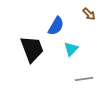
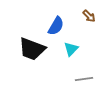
brown arrow: moved 2 px down
black trapezoid: rotated 132 degrees clockwise
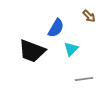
blue semicircle: moved 2 px down
black trapezoid: moved 2 px down
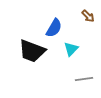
brown arrow: moved 1 px left
blue semicircle: moved 2 px left
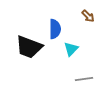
blue semicircle: moved 1 px right, 1 px down; rotated 30 degrees counterclockwise
black trapezoid: moved 3 px left, 4 px up
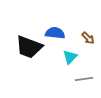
brown arrow: moved 22 px down
blue semicircle: moved 4 px down; rotated 84 degrees counterclockwise
cyan triangle: moved 1 px left, 8 px down
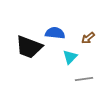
brown arrow: rotated 96 degrees clockwise
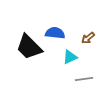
black trapezoid: rotated 24 degrees clockwise
cyan triangle: rotated 21 degrees clockwise
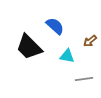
blue semicircle: moved 7 px up; rotated 36 degrees clockwise
brown arrow: moved 2 px right, 3 px down
cyan triangle: moved 3 px left, 1 px up; rotated 35 degrees clockwise
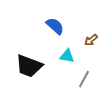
brown arrow: moved 1 px right, 1 px up
black trapezoid: moved 19 px down; rotated 24 degrees counterclockwise
gray line: rotated 54 degrees counterclockwise
